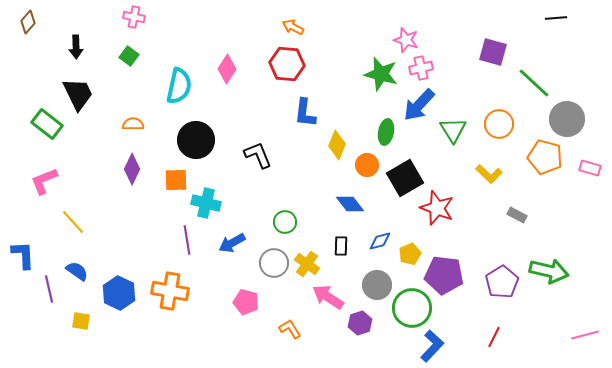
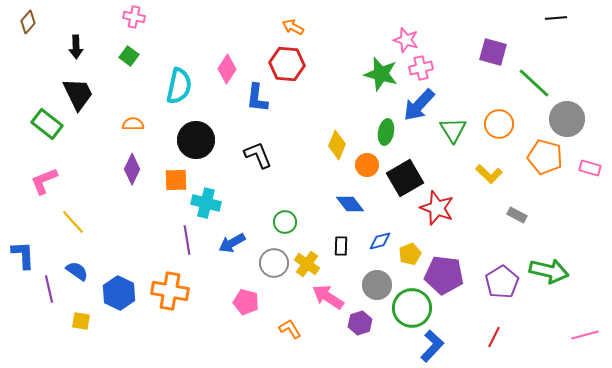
blue L-shape at (305, 113): moved 48 px left, 15 px up
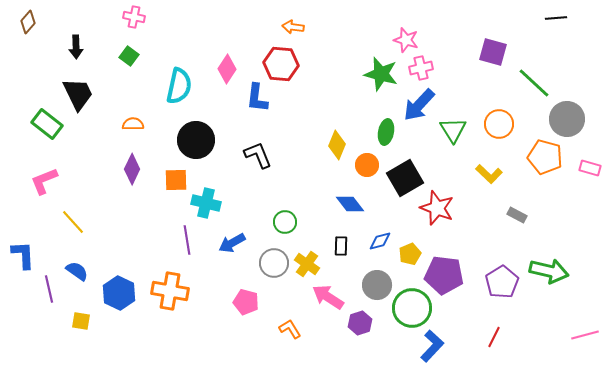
orange arrow at (293, 27): rotated 20 degrees counterclockwise
red hexagon at (287, 64): moved 6 px left
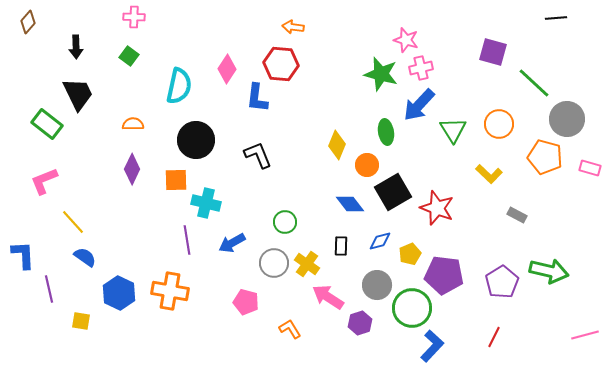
pink cross at (134, 17): rotated 10 degrees counterclockwise
green ellipse at (386, 132): rotated 20 degrees counterclockwise
black square at (405, 178): moved 12 px left, 14 px down
blue semicircle at (77, 271): moved 8 px right, 14 px up
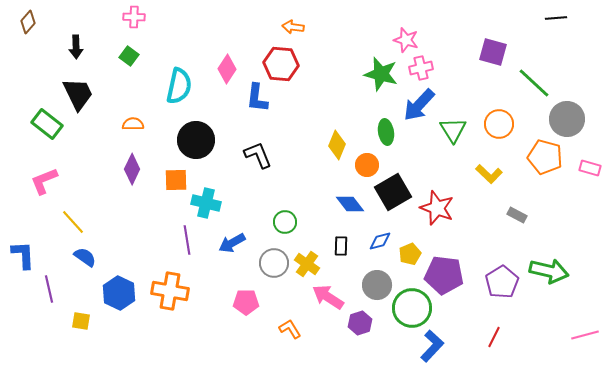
pink pentagon at (246, 302): rotated 15 degrees counterclockwise
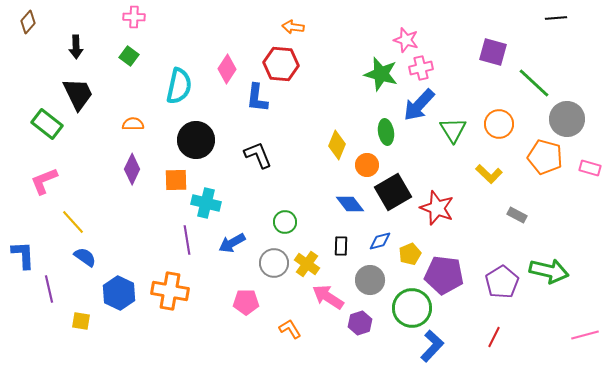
gray circle at (377, 285): moved 7 px left, 5 px up
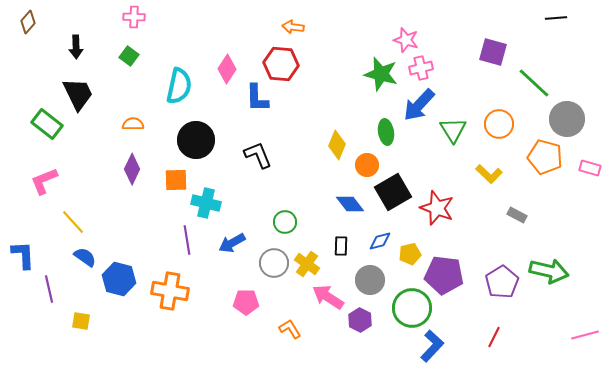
blue L-shape at (257, 98): rotated 8 degrees counterclockwise
yellow pentagon at (410, 254): rotated 10 degrees clockwise
blue hexagon at (119, 293): moved 14 px up; rotated 12 degrees counterclockwise
purple hexagon at (360, 323): moved 3 px up; rotated 15 degrees counterclockwise
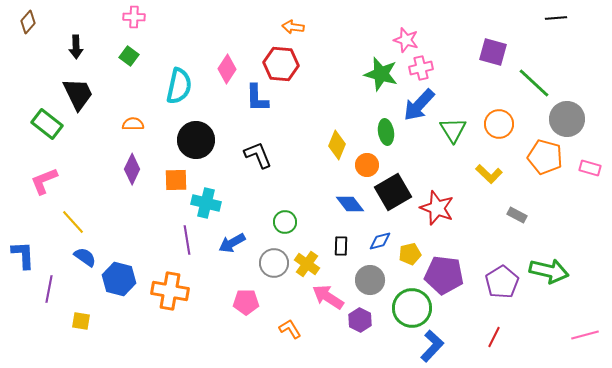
purple line at (49, 289): rotated 24 degrees clockwise
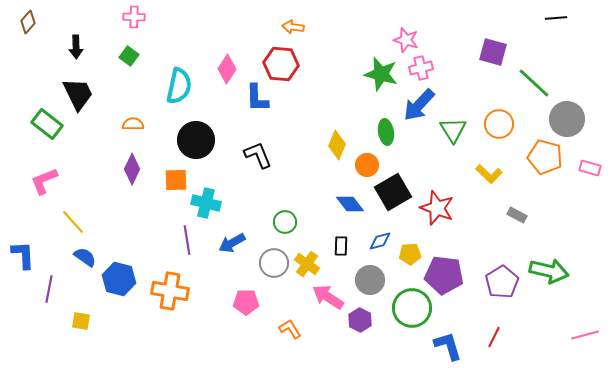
yellow pentagon at (410, 254): rotated 10 degrees clockwise
blue L-shape at (432, 346): moved 16 px right; rotated 60 degrees counterclockwise
